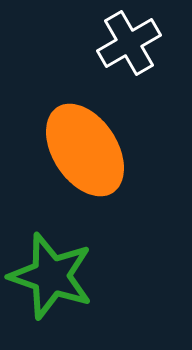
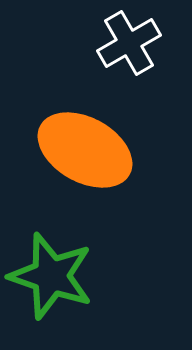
orange ellipse: rotated 28 degrees counterclockwise
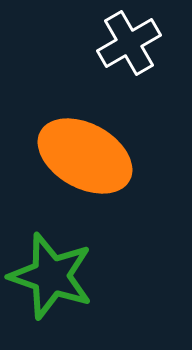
orange ellipse: moved 6 px down
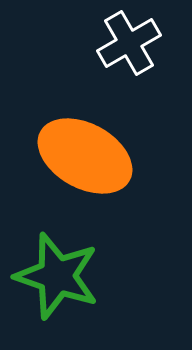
green star: moved 6 px right
